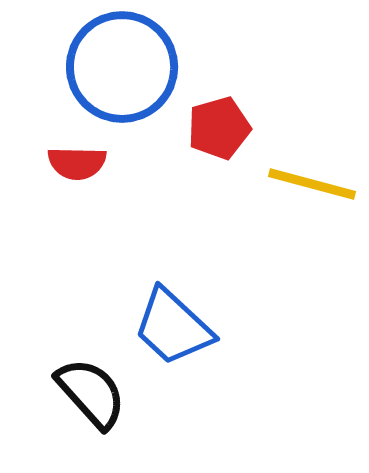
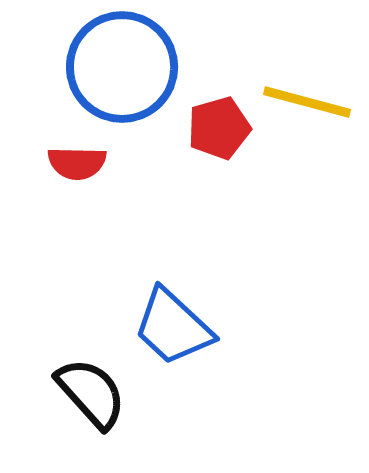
yellow line: moved 5 px left, 82 px up
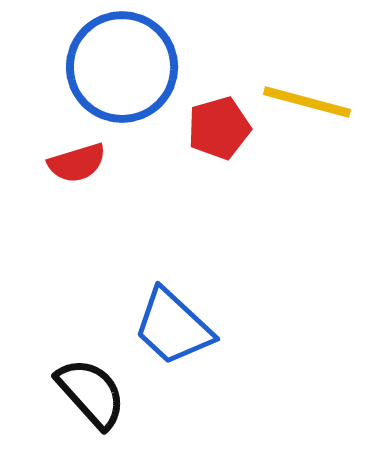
red semicircle: rotated 18 degrees counterclockwise
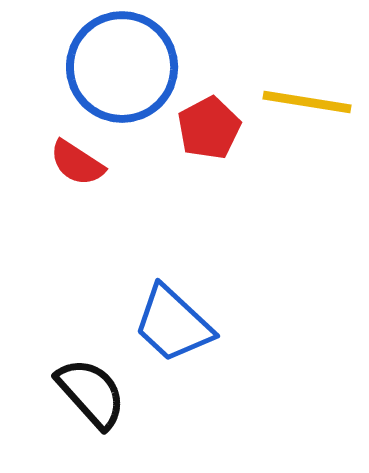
yellow line: rotated 6 degrees counterclockwise
red pentagon: moved 10 px left; rotated 12 degrees counterclockwise
red semicircle: rotated 50 degrees clockwise
blue trapezoid: moved 3 px up
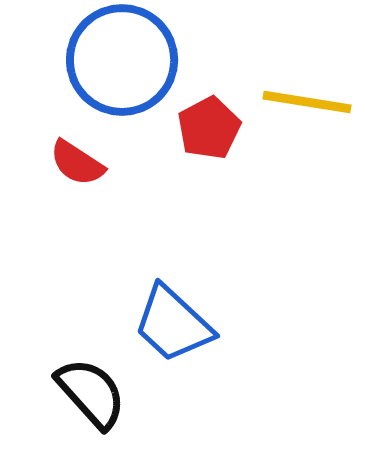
blue circle: moved 7 px up
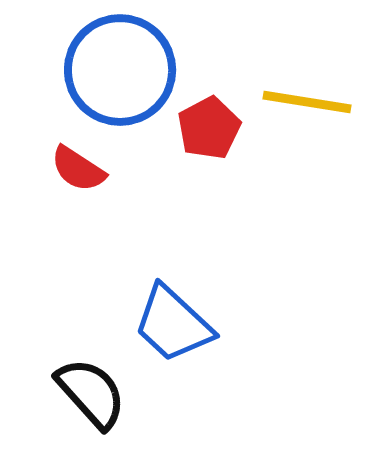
blue circle: moved 2 px left, 10 px down
red semicircle: moved 1 px right, 6 px down
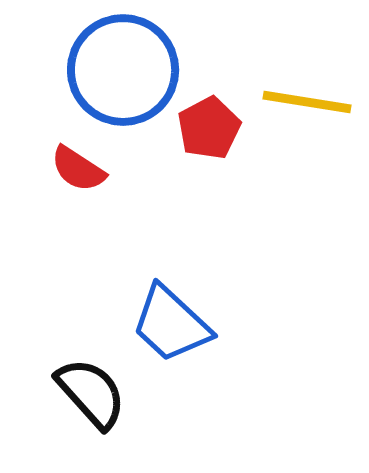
blue circle: moved 3 px right
blue trapezoid: moved 2 px left
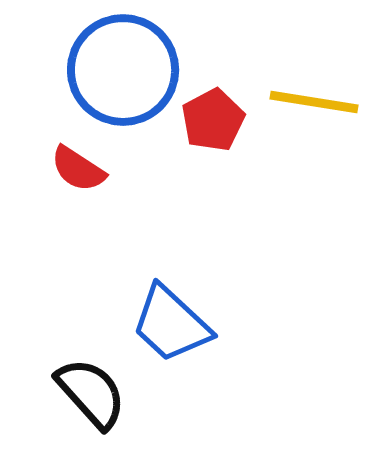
yellow line: moved 7 px right
red pentagon: moved 4 px right, 8 px up
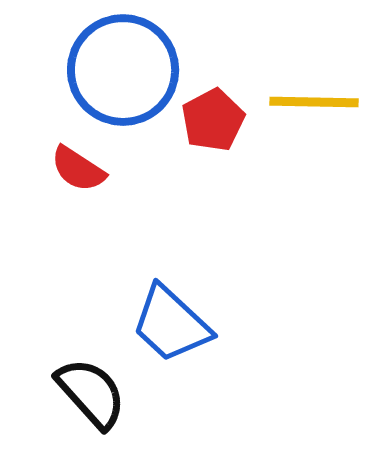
yellow line: rotated 8 degrees counterclockwise
